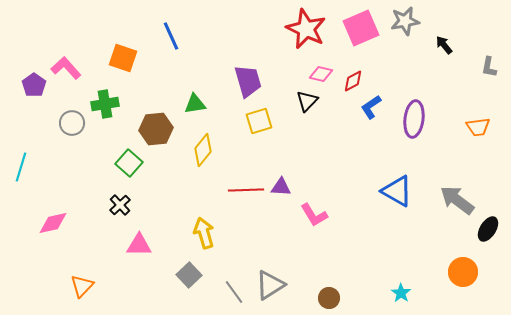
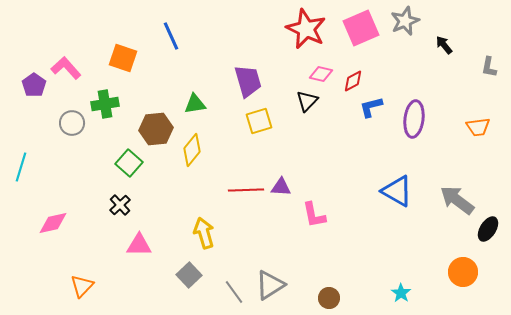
gray star at (405, 21): rotated 12 degrees counterclockwise
blue L-shape at (371, 107): rotated 20 degrees clockwise
yellow diamond at (203, 150): moved 11 px left
pink L-shape at (314, 215): rotated 20 degrees clockwise
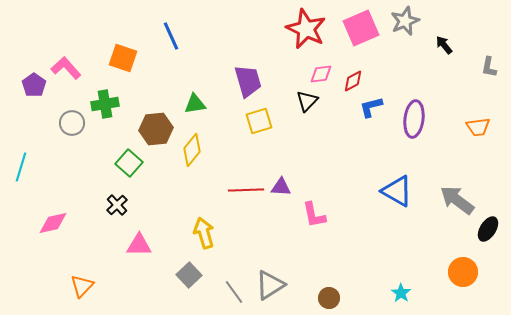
pink diamond at (321, 74): rotated 20 degrees counterclockwise
black cross at (120, 205): moved 3 px left
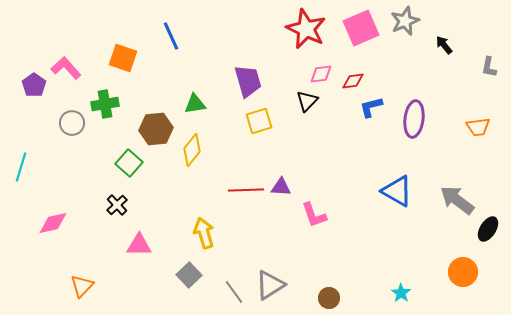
red diamond at (353, 81): rotated 20 degrees clockwise
pink L-shape at (314, 215): rotated 8 degrees counterclockwise
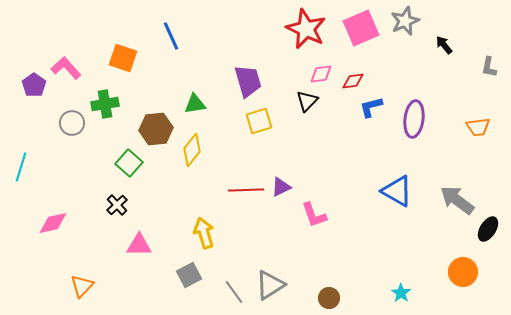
purple triangle at (281, 187): rotated 30 degrees counterclockwise
gray square at (189, 275): rotated 15 degrees clockwise
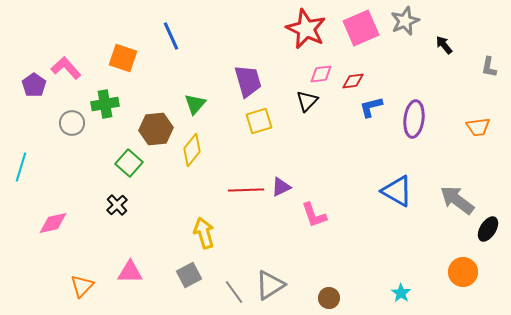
green triangle at (195, 104): rotated 40 degrees counterclockwise
pink triangle at (139, 245): moved 9 px left, 27 px down
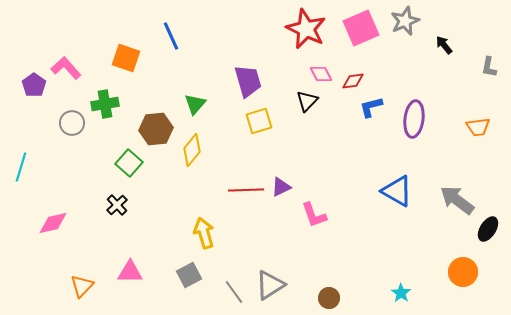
orange square at (123, 58): moved 3 px right
pink diamond at (321, 74): rotated 70 degrees clockwise
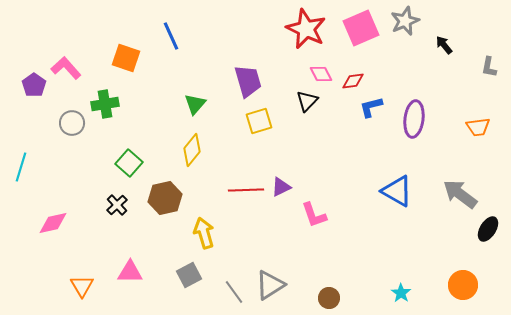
brown hexagon at (156, 129): moved 9 px right, 69 px down; rotated 8 degrees counterclockwise
gray arrow at (457, 200): moved 3 px right, 6 px up
orange circle at (463, 272): moved 13 px down
orange triangle at (82, 286): rotated 15 degrees counterclockwise
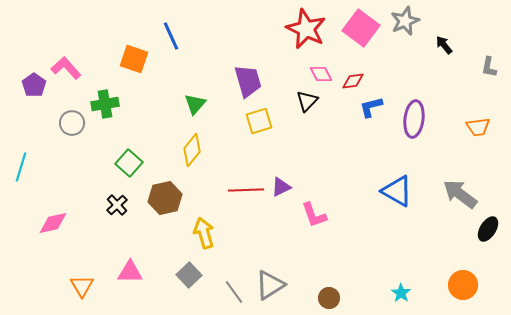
pink square at (361, 28): rotated 30 degrees counterclockwise
orange square at (126, 58): moved 8 px right, 1 px down
gray square at (189, 275): rotated 15 degrees counterclockwise
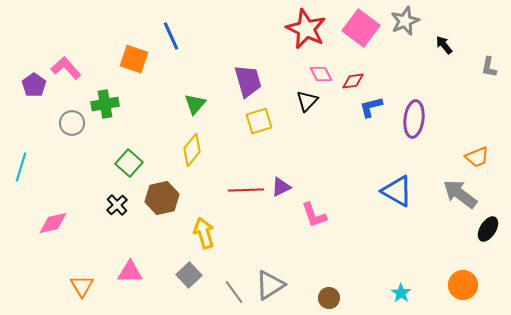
orange trapezoid at (478, 127): moved 1 px left, 30 px down; rotated 15 degrees counterclockwise
brown hexagon at (165, 198): moved 3 px left
